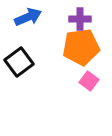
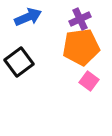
purple cross: rotated 25 degrees counterclockwise
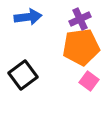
blue arrow: rotated 16 degrees clockwise
black square: moved 4 px right, 13 px down
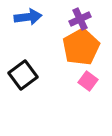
orange pentagon: rotated 21 degrees counterclockwise
pink square: moved 1 px left
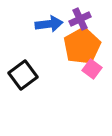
blue arrow: moved 21 px right, 7 px down
orange pentagon: moved 1 px right, 1 px up
pink square: moved 4 px right, 12 px up
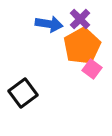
purple cross: rotated 20 degrees counterclockwise
blue arrow: rotated 16 degrees clockwise
black square: moved 18 px down
